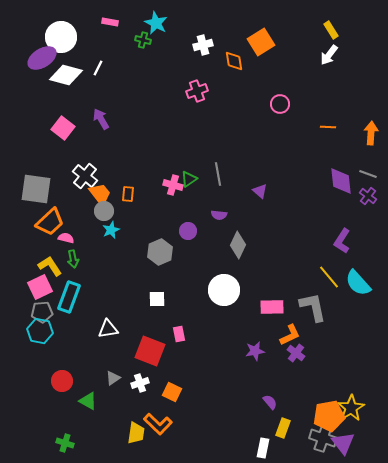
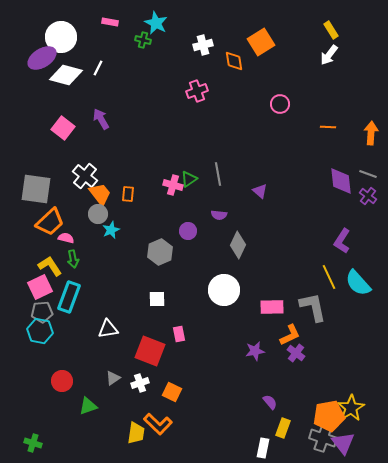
gray circle at (104, 211): moved 6 px left, 3 px down
yellow line at (329, 277): rotated 15 degrees clockwise
green triangle at (88, 401): moved 5 px down; rotated 48 degrees counterclockwise
green cross at (65, 443): moved 32 px left
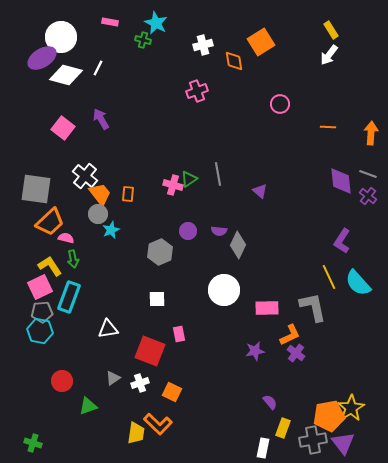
purple semicircle at (219, 215): moved 16 px down
pink rectangle at (272, 307): moved 5 px left, 1 px down
gray cross at (323, 438): moved 10 px left, 2 px down; rotated 28 degrees counterclockwise
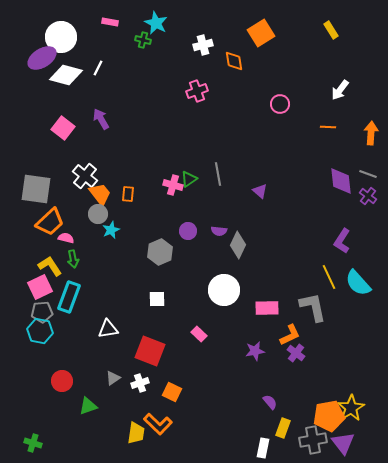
orange square at (261, 42): moved 9 px up
white arrow at (329, 55): moved 11 px right, 35 px down
pink rectangle at (179, 334): moved 20 px right; rotated 35 degrees counterclockwise
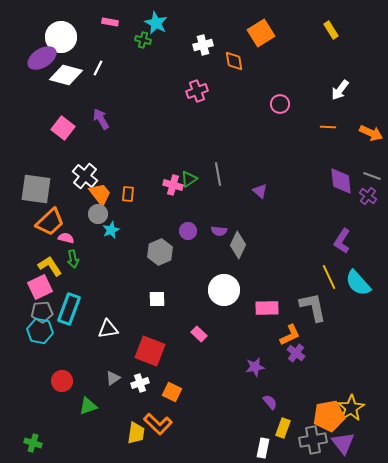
orange arrow at (371, 133): rotated 110 degrees clockwise
gray line at (368, 174): moved 4 px right, 2 px down
cyan rectangle at (69, 297): moved 12 px down
purple star at (255, 351): moved 16 px down
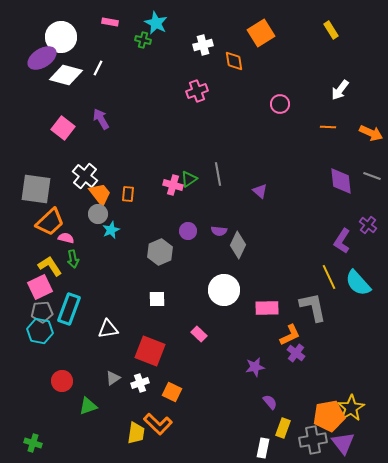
purple cross at (368, 196): moved 29 px down
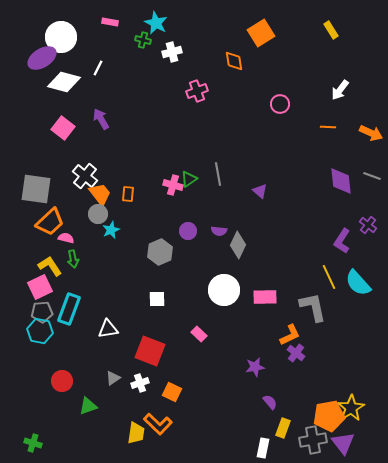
white cross at (203, 45): moved 31 px left, 7 px down
white diamond at (66, 75): moved 2 px left, 7 px down
pink rectangle at (267, 308): moved 2 px left, 11 px up
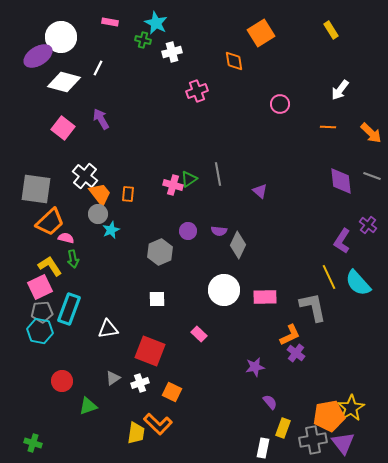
purple ellipse at (42, 58): moved 4 px left, 2 px up
orange arrow at (371, 133): rotated 20 degrees clockwise
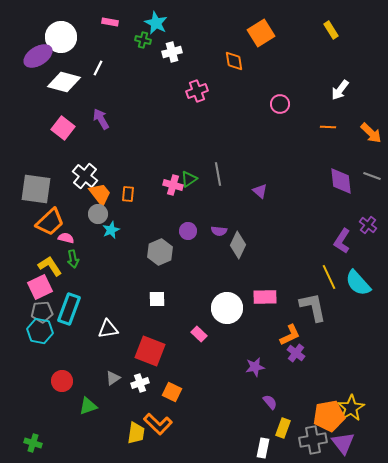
white circle at (224, 290): moved 3 px right, 18 px down
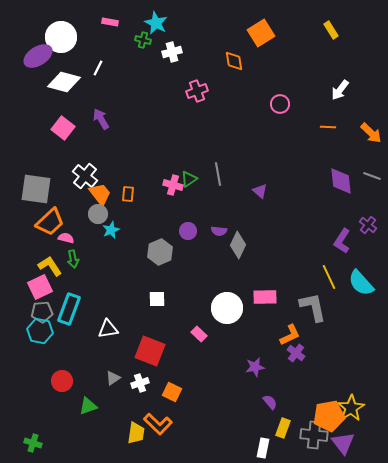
cyan semicircle at (358, 283): moved 3 px right
gray cross at (313, 440): moved 1 px right, 5 px up; rotated 16 degrees clockwise
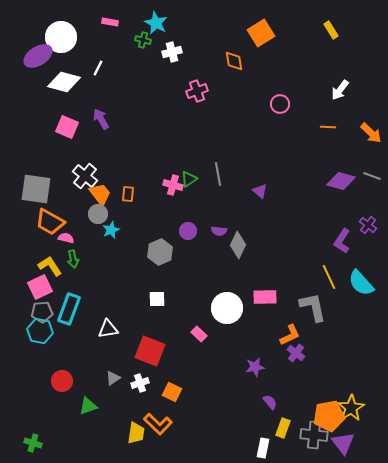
pink square at (63, 128): moved 4 px right, 1 px up; rotated 15 degrees counterclockwise
purple diamond at (341, 181): rotated 68 degrees counterclockwise
orange trapezoid at (50, 222): rotated 72 degrees clockwise
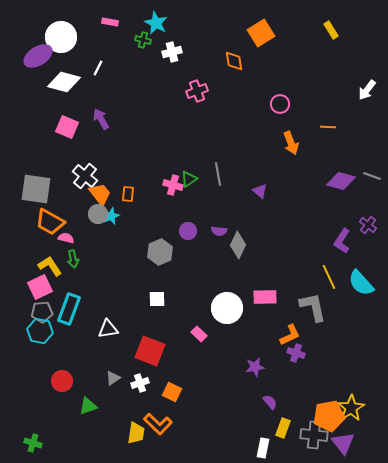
white arrow at (340, 90): moved 27 px right
orange arrow at (371, 133): moved 80 px left, 10 px down; rotated 25 degrees clockwise
cyan star at (111, 230): moved 14 px up
purple cross at (296, 353): rotated 18 degrees counterclockwise
